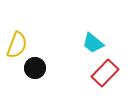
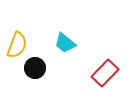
cyan trapezoid: moved 28 px left
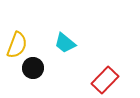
black circle: moved 2 px left
red rectangle: moved 7 px down
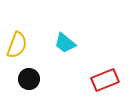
black circle: moved 4 px left, 11 px down
red rectangle: rotated 24 degrees clockwise
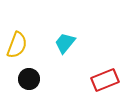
cyan trapezoid: rotated 90 degrees clockwise
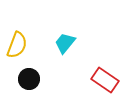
red rectangle: rotated 56 degrees clockwise
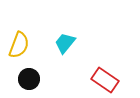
yellow semicircle: moved 2 px right
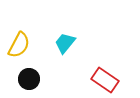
yellow semicircle: rotated 8 degrees clockwise
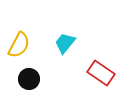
red rectangle: moved 4 px left, 7 px up
